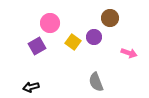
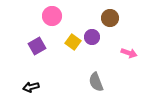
pink circle: moved 2 px right, 7 px up
purple circle: moved 2 px left
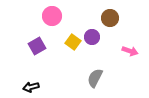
pink arrow: moved 1 px right, 2 px up
gray semicircle: moved 1 px left, 4 px up; rotated 48 degrees clockwise
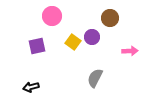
purple square: rotated 18 degrees clockwise
pink arrow: rotated 21 degrees counterclockwise
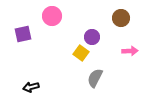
brown circle: moved 11 px right
yellow square: moved 8 px right, 11 px down
purple square: moved 14 px left, 12 px up
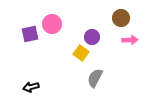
pink circle: moved 8 px down
purple square: moved 7 px right
pink arrow: moved 11 px up
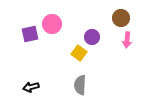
pink arrow: moved 3 px left; rotated 98 degrees clockwise
yellow square: moved 2 px left
gray semicircle: moved 15 px left, 7 px down; rotated 24 degrees counterclockwise
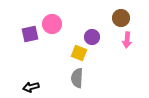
yellow square: rotated 14 degrees counterclockwise
gray semicircle: moved 3 px left, 7 px up
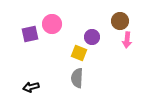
brown circle: moved 1 px left, 3 px down
